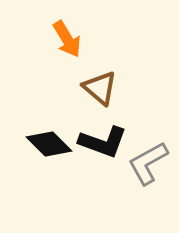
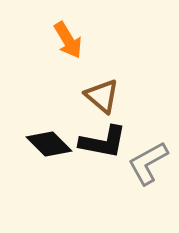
orange arrow: moved 1 px right, 1 px down
brown triangle: moved 2 px right, 8 px down
black L-shape: rotated 9 degrees counterclockwise
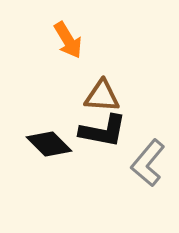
brown triangle: rotated 36 degrees counterclockwise
black L-shape: moved 11 px up
gray L-shape: rotated 21 degrees counterclockwise
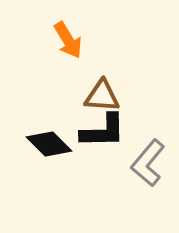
black L-shape: rotated 12 degrees counterclockwise
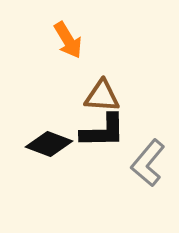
black diamond: rotated 24 degrees counterclockwise
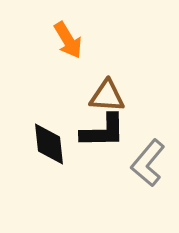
brown triangle: moved 5 px right
black diamond: rotated 63 degrees clockwise
